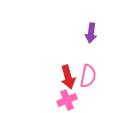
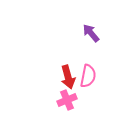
purple arrow: rotated 132 degrees clockwise
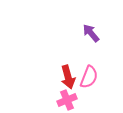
pink semicircle: moved 1 px right, 1 px down; rotated 10 degrees clockwise
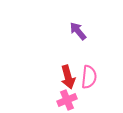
purple arrow: moved 13 px left, 2 px up
pink semicircle: rotated 15 degrees counterclockwise
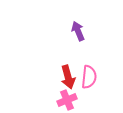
purple arrow: rotated 18 degrees clockwise
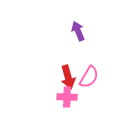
pink semicircle: rotated 25 degrees clockwise
pink cross: moved 3 px up; rotated 24 degrees clockwise
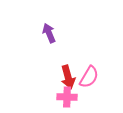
purple arrow: moved 29 px left, 2 px down
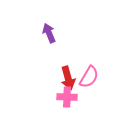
red arrow: moved 1 px down
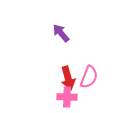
purple arrow: moved 12 px right; rotated 18 degrees counterclockwise
pink semicircle: rotated 10 degrees counterclockwise
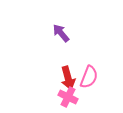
pink cross: moved 1 px right; rotated 24 degrees clockwise
